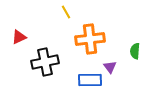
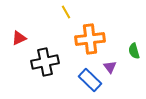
red triangle: moved 1 px down
green semicircle: moved 1 px left; rotated 21 degrees counterclockwise
blue rectangle: rotated 45 degrees clockwise
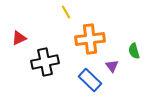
purple triangle: moved 2 px right, 1 px up
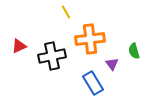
red triangle: moved 8 px down
black cross: moved 7 px right, 6 px up
purple triangle: moved 2 px up
blue rectangle: moved 3 px right, 3 px down; rotated 15 degrees clockwise
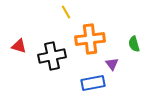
red triangle: rotated 42 degrees clockwise
green semicircle: moved 7 px up
blue rectangle: rotated 70 degrees counterclockwise
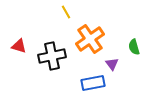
orange cross: rotated 28 degrees counterclockwise
green semicircle: moved 3 px down
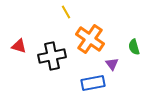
orange cross: rotated 20 degrees counterclockwise
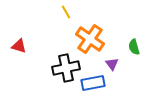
black cross: moved 14 px right, 12 px down
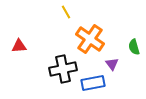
red triangle: rotated 21 degrees counterclockwise
black cross: moved 3 px left, 1 px down
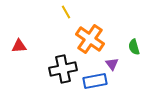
blue rectangle: moved 2 px right, 2 px up
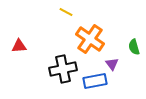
yellow line: rotated 32 degrees counterclockwise
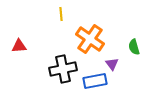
yellow line: moved 5 px left, 2 px down; rotated 56 degrees clockwise
